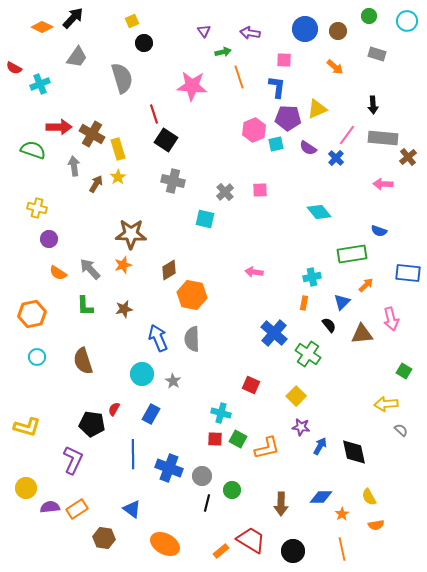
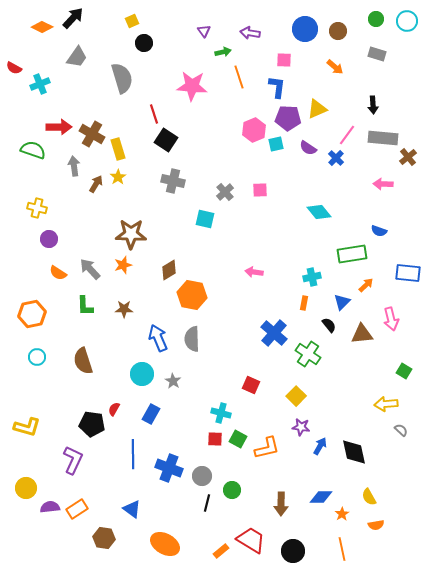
green circle at (369, 16): moved 7 px right, 3 px down
brown star at (124, 309): rotated 12 degrees clockwise
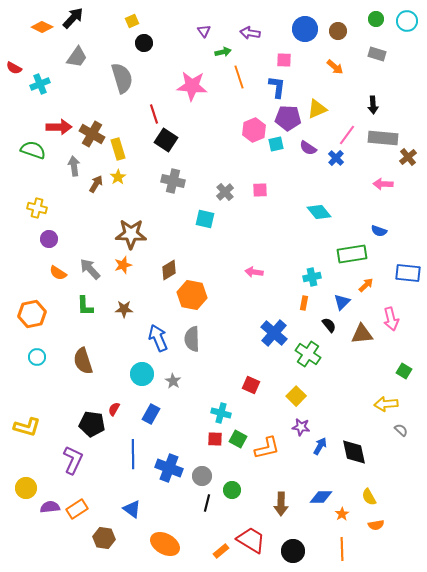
orange line at (342, 549): rotated 10 degrees clockwise
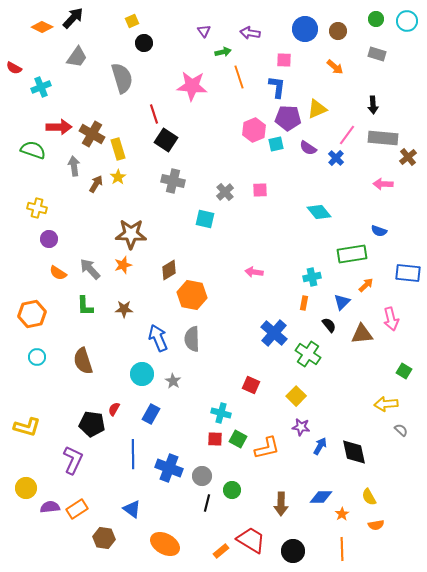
cyan cross at (40, 84): moved 1 px right, 3 px down
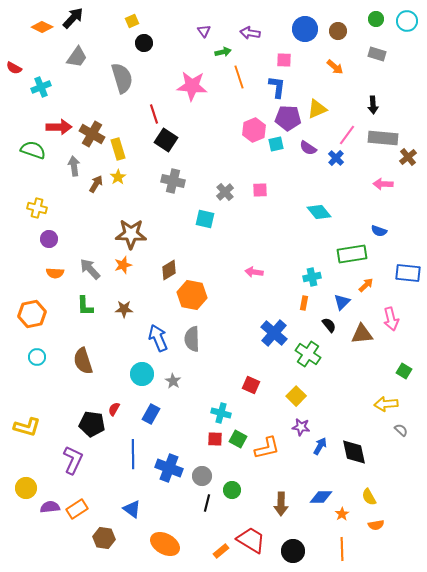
orange semicircle at (58, 273): moved 3 px left; rotated 30 degrees counterclockwise
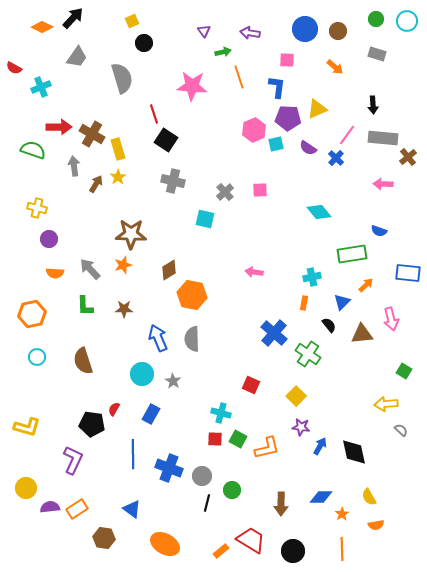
pink square at (284, 60): moved 3 px right
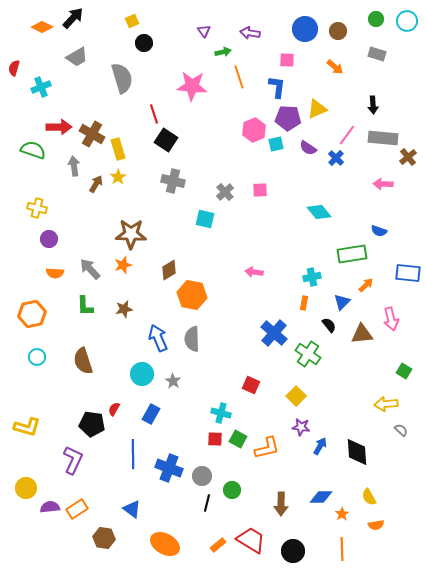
gray trapezoid at (77, 57): rotated 25 degrees clockwise
red semicircle at (14, 68): rotated 77 degrees clockwise
brown star at (124, 309): rotated 12 degrees counterclockwise
black diamond at (354, 452): moved 3 px right; rotated 8 degrees clockwise
orange rectangle at (221, 551): moved 3 px left, 6 px up
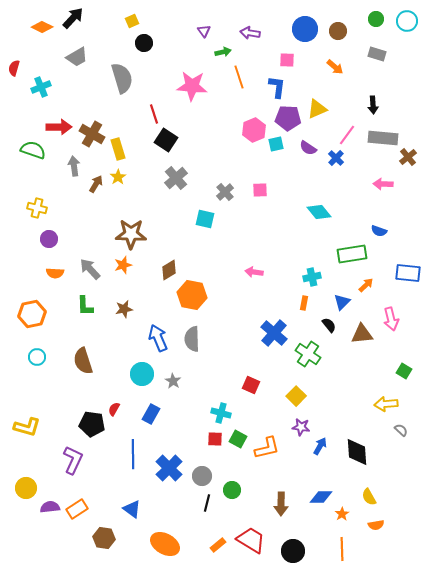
gray cross at (173, 181): moved 3 px right, 3 px up; rotated 35 degrees clockwise
blue cross at (169, 468): rotated 24 degrees clockwise
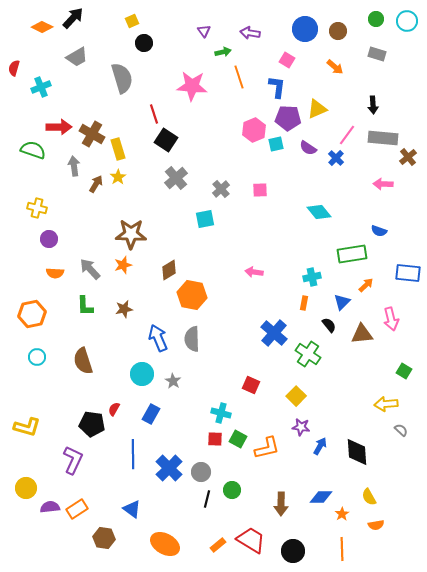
pink square at (287, 60): rotated 28 degrees clockwise
gray cross at (225, 192): moved 4 px left, 3 px up
cyan square at (205, 219): rotated 24 degrees counterclockwise
gray circle at (202, 476): moved 1 px left, 4 px up
black line at (207, 503): moved 4 px up
